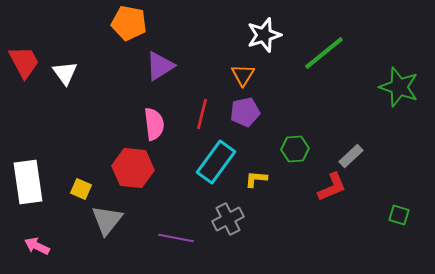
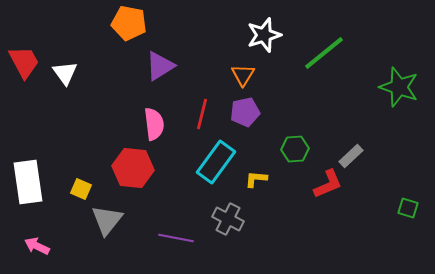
red L-shape: moved 4 px left, 3 px up
green square: moved 9 px right, 7 px up
gray cross: rotated 36 degrees counterclockwise
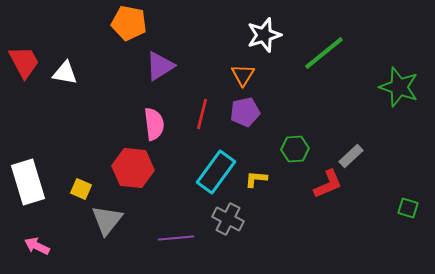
white triangle: rotated 44 degrees counterclockwise
cyan rectangle: moved 10 px down
white rectangle: rotated 9 degrees counterclockwise
purple line: rotated 16 degrees counterclockwise
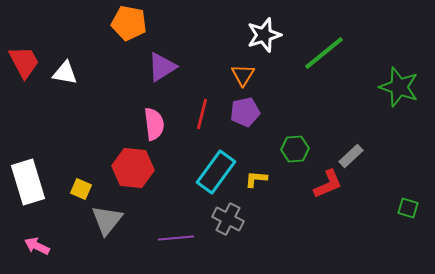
purple triangle: moved 2 px right, 1 px down
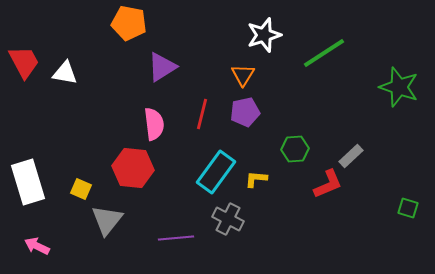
green line: rotated 6 degrees clockwise
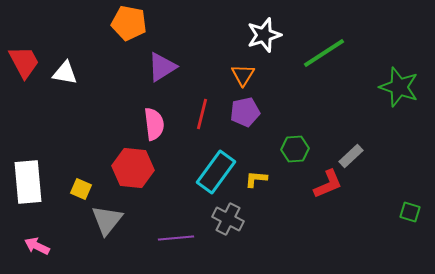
white rectangle: rotated 12 degrees clockwise
green square: moved 2 px right, 4 px down
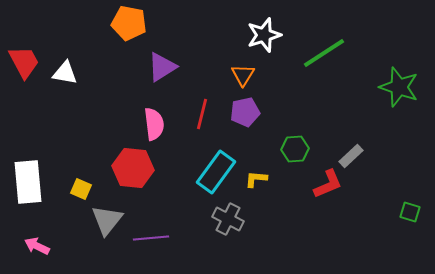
purple line: moved 25 px left
